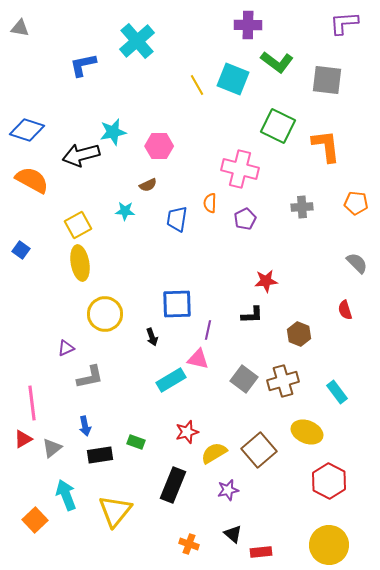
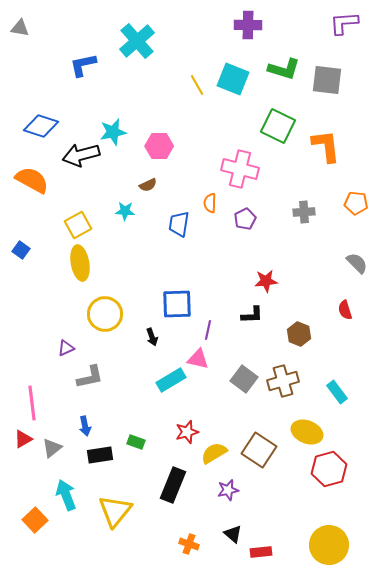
green L-shape at (277, 62): moved 7 px right, 7 px down; rotated 20 degrees counterclockwise
blue diamond at (27, 130): moved 14 px right, 4 px up
gray cross at (302, 207): moved 2 px right, 5 px down
blue trapezoid at (177, 219): moved 2 px right, 5 px down
brown square at (259, 450): rotated 16 degrees counterclockwise
red hexagon at (329, 481): moved 12 px up; rotated 16 degrees clockwise
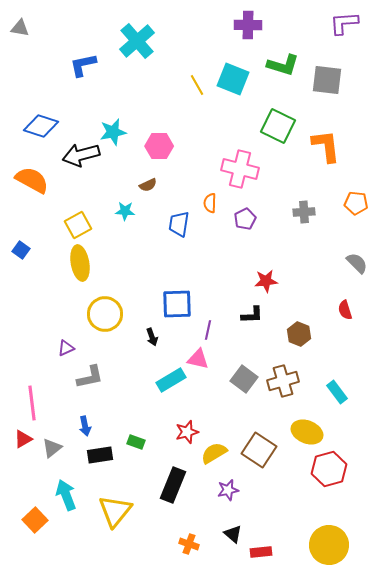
green L-shape at (284, 69): moved 1 px left, 4 px up
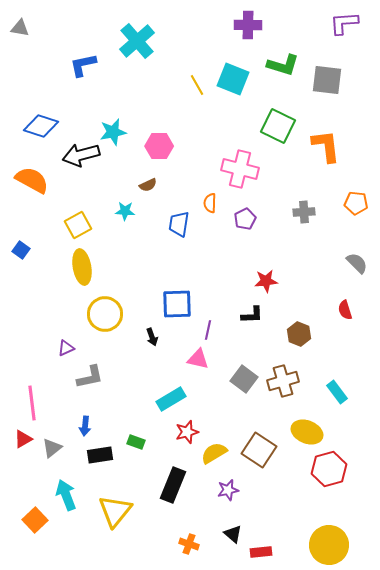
yellow ellipse at (80, 263): moved 2 px right, 4 px down
cyan rectangle at (171, 380): moved 19 px down
blue arrow at (85, 426): rotated 18 degrees clockwise
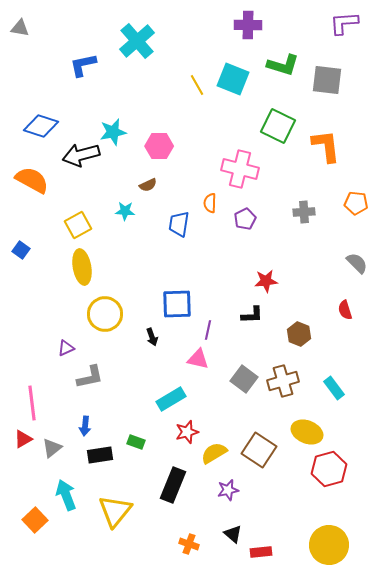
cyan rectangle at (337, 392): moved 3 px left, 4 px up
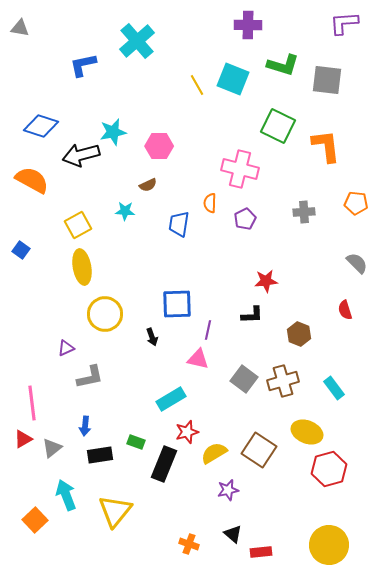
black rectangle at (173, 485): moved 9 px left, 21 px up
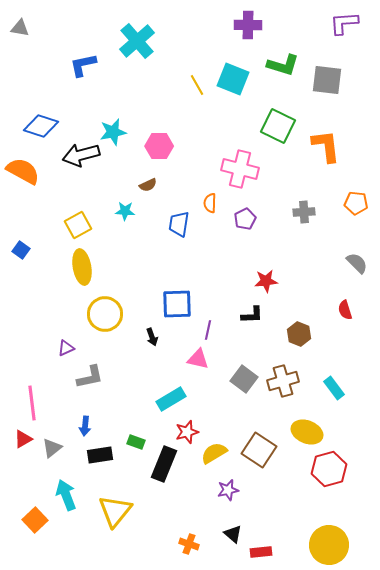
orange semicircle at (32, 180): moved 9 px left, 9 px up
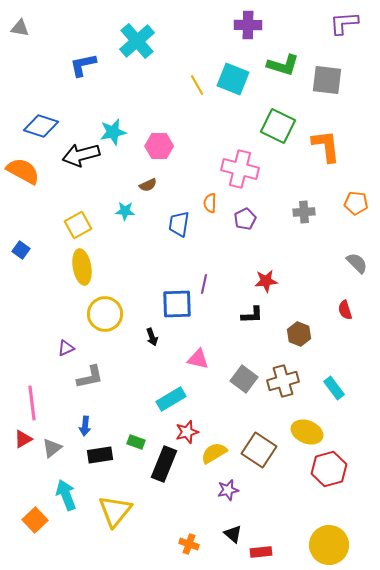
purple line at (208, 330): moved 4 px left, 46 px up
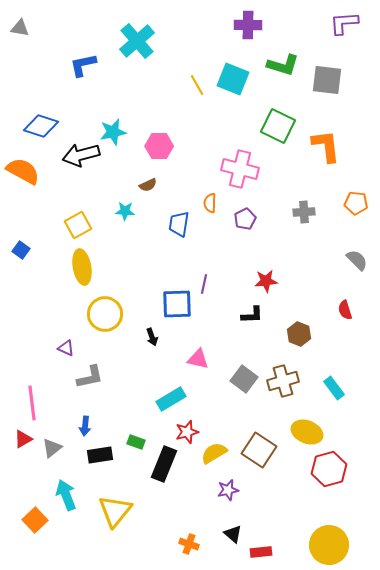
gray semicircle at (357, 263): moved 3 px up
purple triangle at (66, 348): rotated 48 degrees clockwise
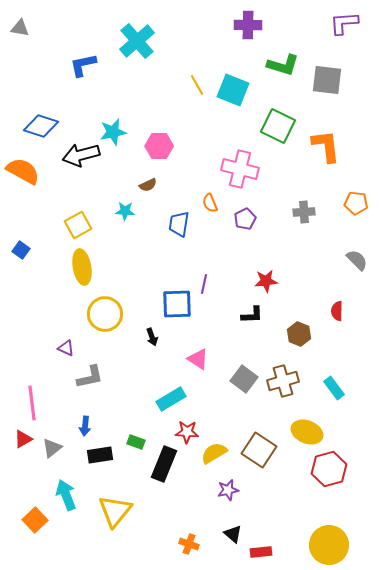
cyan square at (233, 79): moved 11 px down
orange semicircle at (210, 203): rotated 24 degrees counterclockwise
red semicircle at (345, 310): moved 8 px left, 1 px down; rotated 18 degrees clockwise
pink triangle at (198, 359): rotated 20 degrees clockwise
red star at (187, 432): rotated 20 degrees clockwise
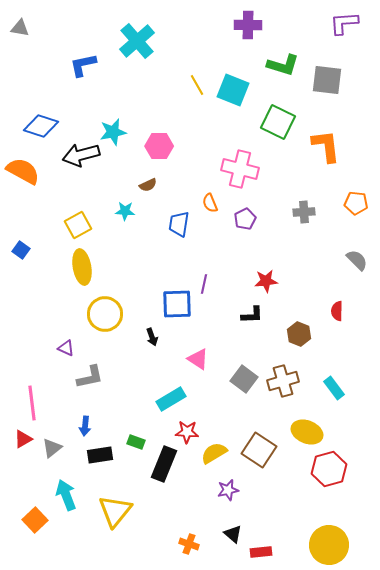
green square at (278, 126): moved 4 px up
